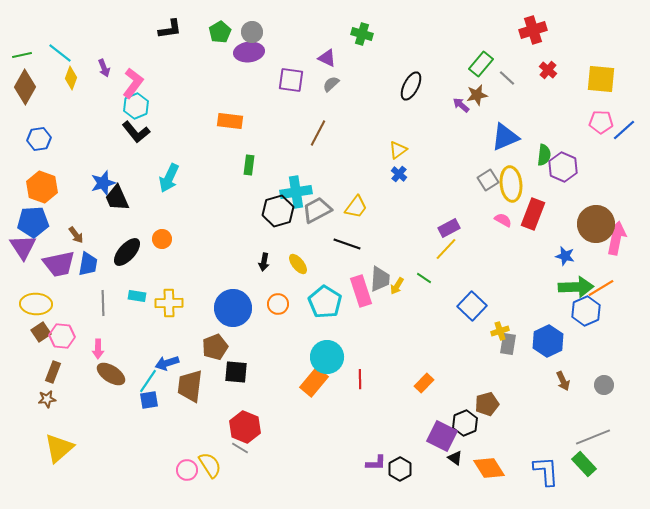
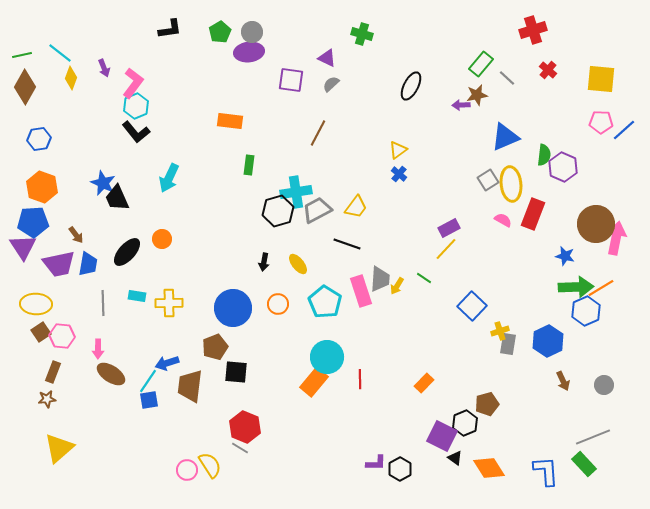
purple arrow at (461, 105): rotated 42 degrees counterclockwise
blue star at (103, 183): rotated 30 degrees counterclockwise
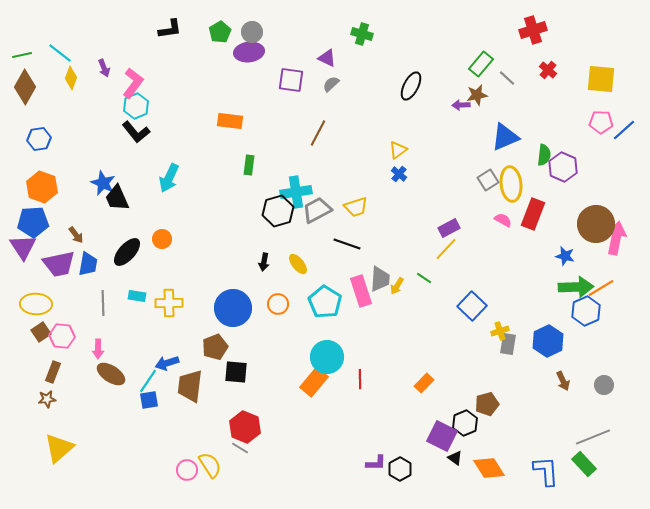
yellow trapezoid at (356, 207): rotated 35 degrees clockwise
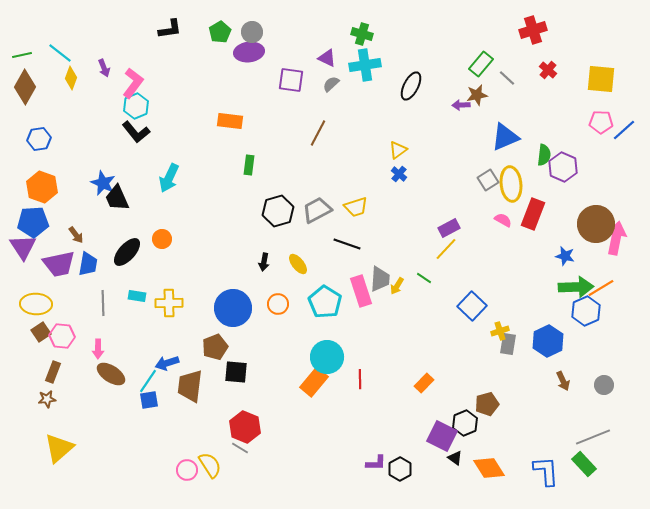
cyan cross at (296, 192): moved 69 px right, 127 px up
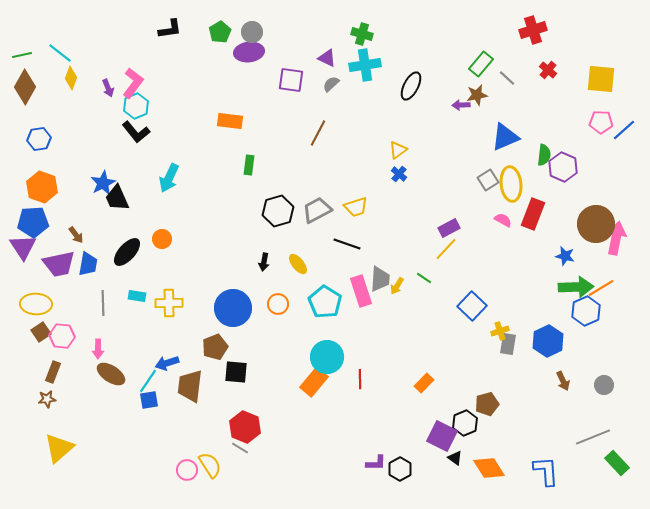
purple arrow at (104, 68): moved 4 px right, 20 px down
blue star at (103, 183): rotated 20 degrees clockwise
green rectangle at (584, 464): moved 33 px right, 1 px up
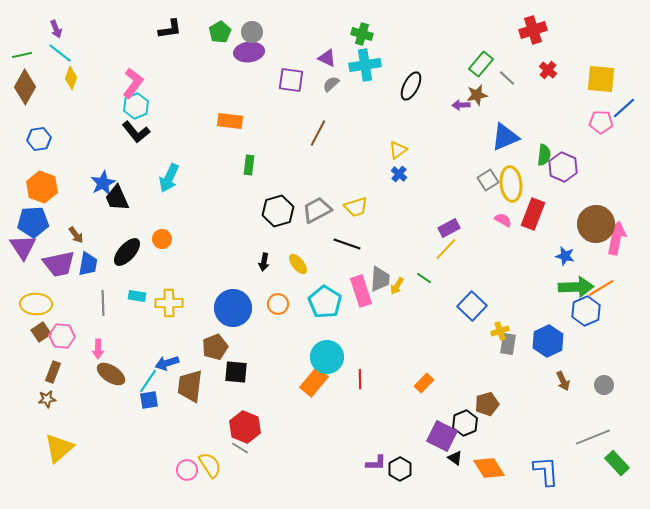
purple arrow at (108, 88): moved 52 px left, 59 px up
blue line at (624, 130): moved 22 px up
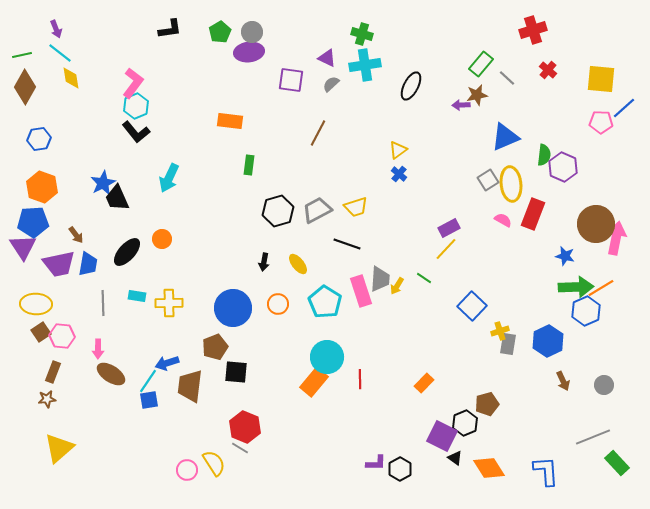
yellow diamond at (71, 78): rotated 30 degrees counterclockwise
yellow semicircle at (210, 465): moved 4 px right, 2 px up
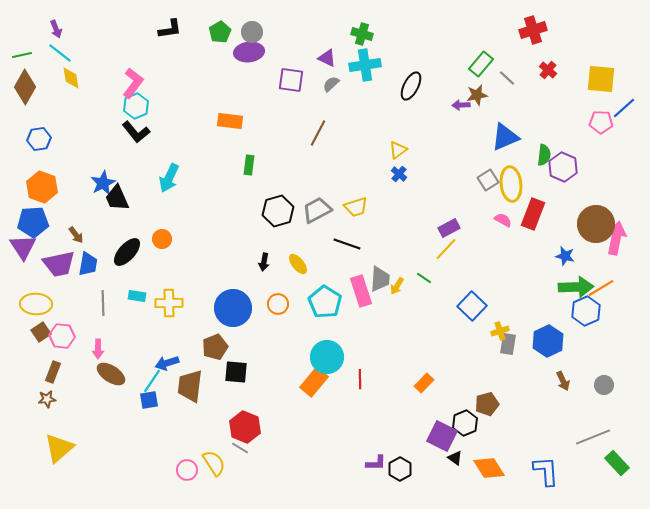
cyan line at (148, 381): moved 4 px right
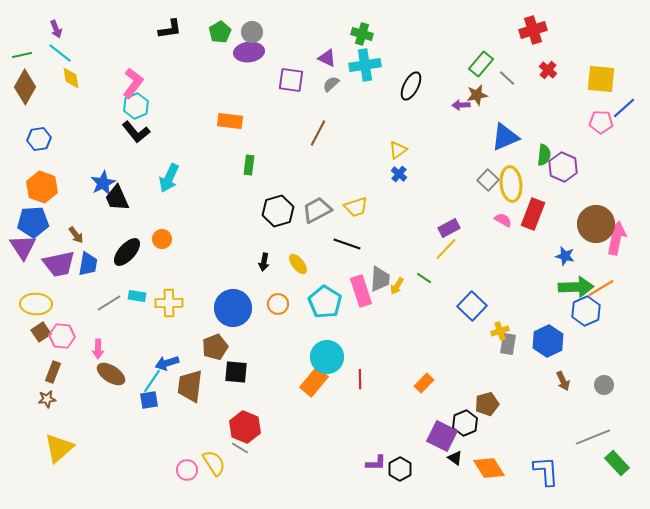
gray square at (488, 180): rotated 15 degrees counterclockwise
gray line at (103, 303): moved 6 px right; rotated 60 degrees clockwise
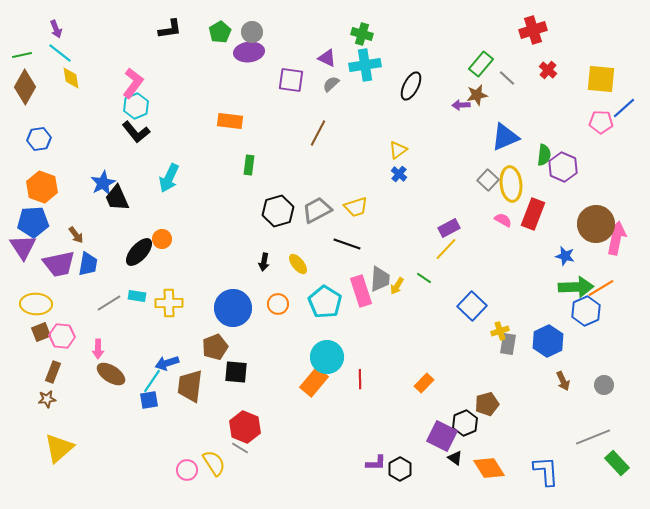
black ellipse at (127, 252): moved 12 px right
brown square at (41, 332): rotated 12 degrees clockwise
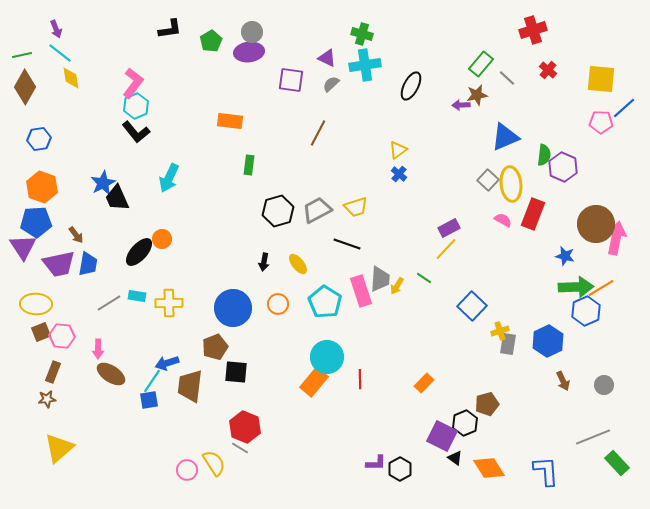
green pentagon at (220, 32): moved 9 px left, 9 px down
blue pentagon at (33, 222): moved 3 px right
